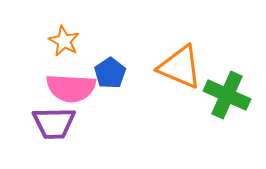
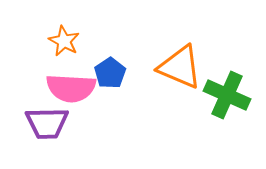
purple trapezoid: moved 7 px left
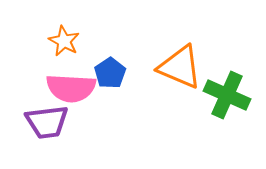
purple trapezoid: moved 1 px up; rotated 6 degrees counterclockwise
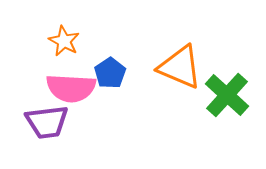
green cross: rotated 18 degrees clockwise
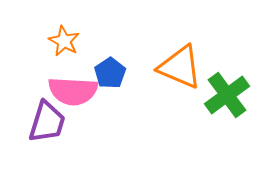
pink semicircle: moved 2 px right, 3 px down
green cross: rotated 12 degrees clockwise
purple trapezoid: rotated 66 degrees counterclockwise
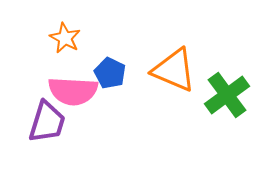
orange star: moved 1 px right, 3 px up
orange triangle: moved 6 px left, 3 px down
blue pentagon: rotated 12 degrees counterclockwise
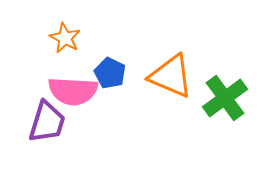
orange triangle: moved 3 px left, 6 px down
green cross: moved 2 px left, 3 px down
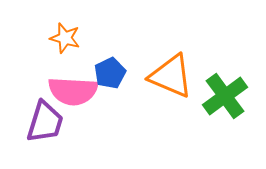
orange star: rotated 12 degrees counterclockwise
blue pentagon: rotated 20 degrees clockwise
green cross: moved 2 px up
purple trapezoid: moved 2 px left
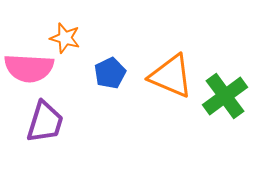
pink semicircle: moved 44 px left, 23 px up
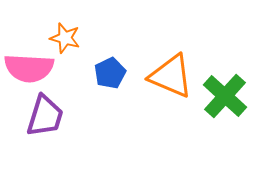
green cross: rotated 12 degrees counterclockwise
purple trapezoid: moved 6 px up
